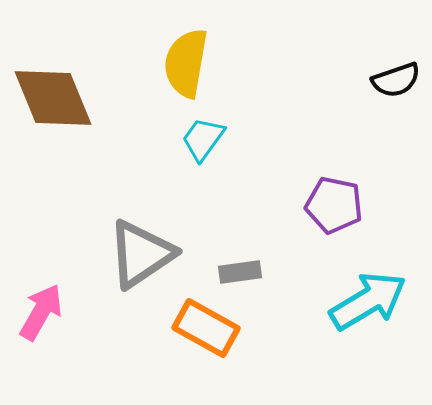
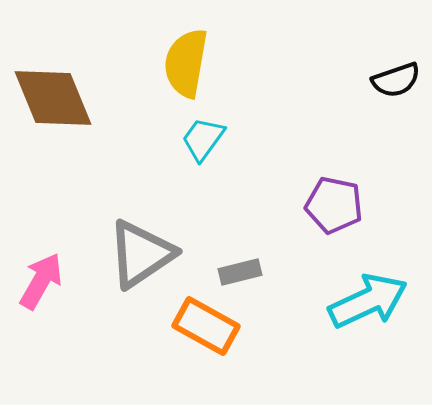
gray rectangle: rotated 6 degrees counterclockwise
cyan arrow: rotated 6 degrees clockwise
pink arrow: moved 31 px up
orange rectangle: moved 2 px up
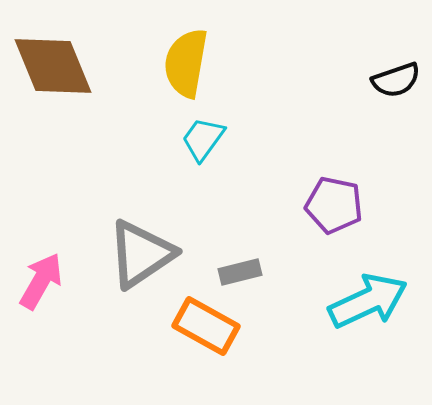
brown diamond: moved 32 px up
